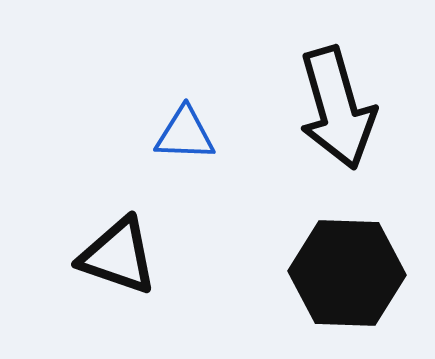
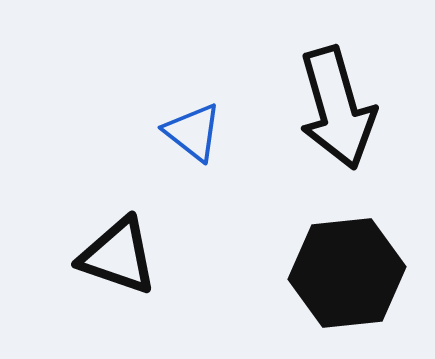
blue triangle: moved 8 px right, 2 px up; rotated 36 degrees clockwise
black hexagon: rotated 8 degrees counterclockwise
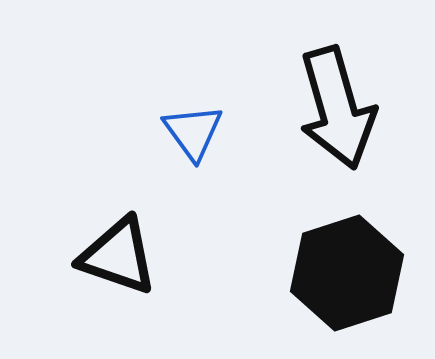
blue triangle: rotated 16 degrees clockwise
black hexagon: rotated 12 degrees counterclockwise
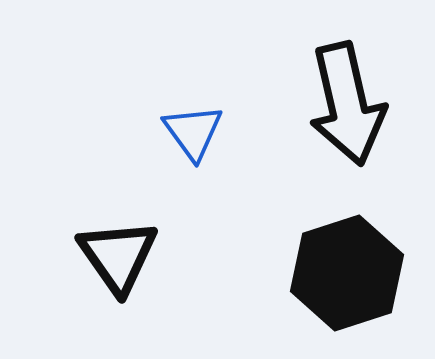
black arrow: moved 10 px right, 4 px up; rotated 3 degrees clockwise
black triangle: rotated 36 degrees clockwise
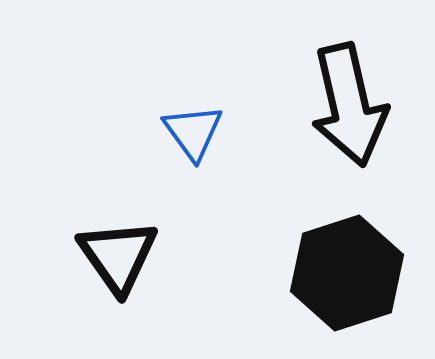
black arrow: moved 2 px right, 1 px down
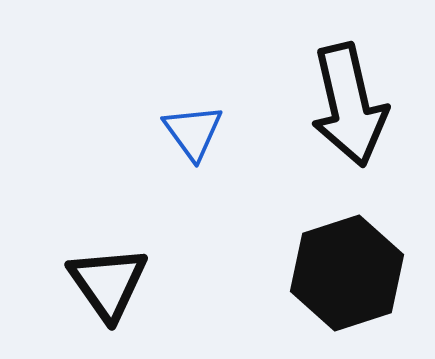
black triangle: moved 10 px left, 27 px down
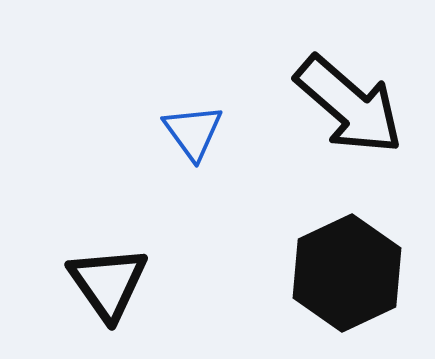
black arrow: rotated 36 degrees counterclockwise
black hexagon: rotated 7 degrees counterclockwise
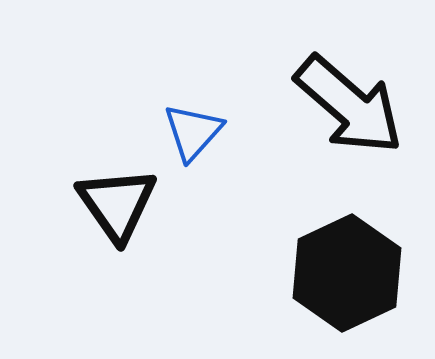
blue triangle: rotated 18 degrees clockwise
black triangle: moved 9 px right, 79 px up
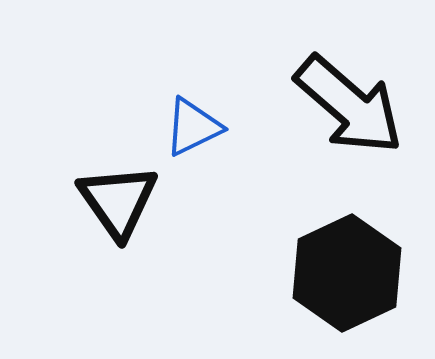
blue triangle: moved 5 px up; rotated 22 degrees clockwise
black triangle: moved 1 px right, 3 px up
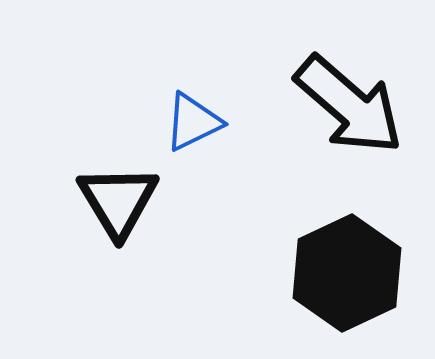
blue triangle: moved 5 px up
black triangle: rotated 4 degrees clockwise
